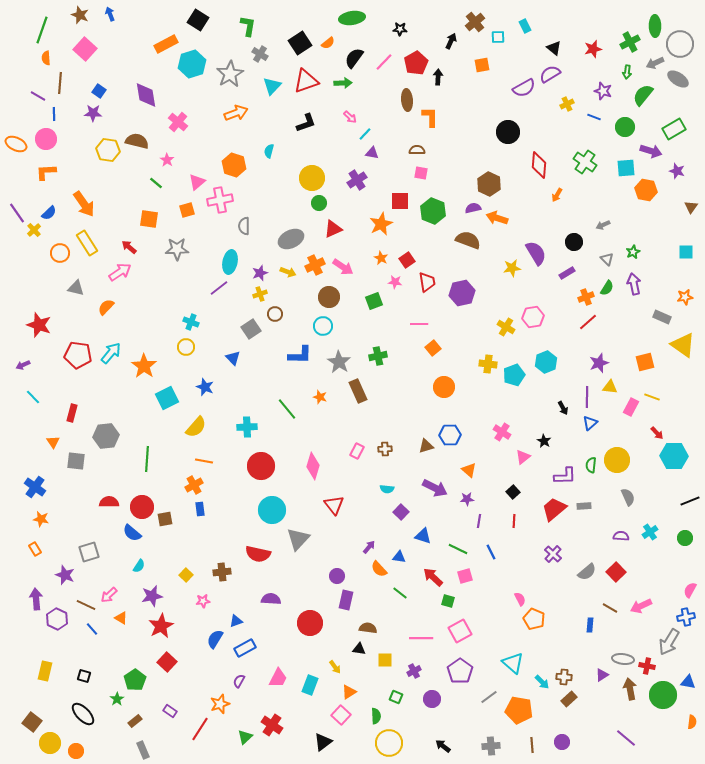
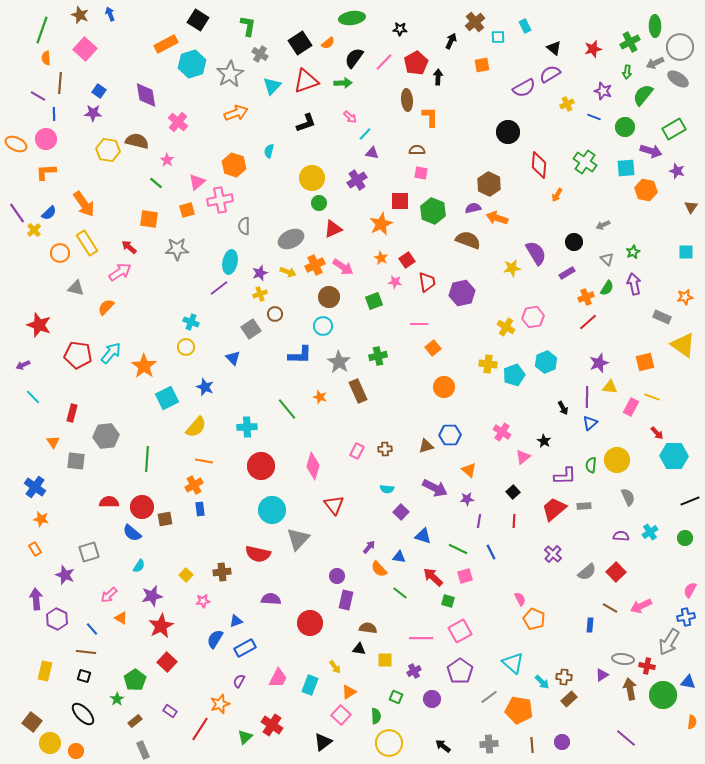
gray circle at (680, 44): moved 3 px down
brown line at (86, 605): moved 47 px down; rotated 18 degrees counterclockwise
gray cross at (491, 746): moved 2 px left, 2 px up
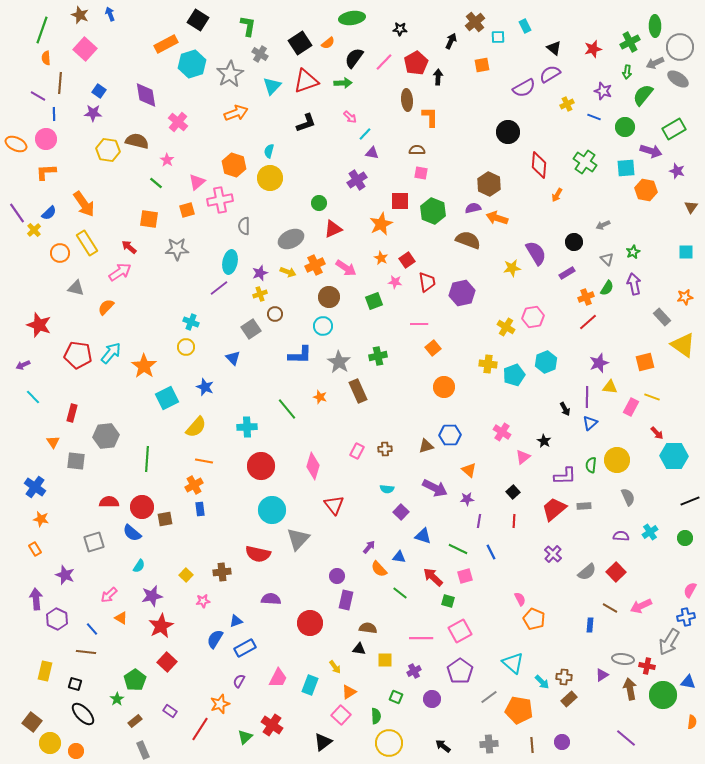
yellow circle at (312, 178): moved 42 px left
pink arrow at (343, 267): moved 3 px right, 1 px down
gray rectangle at (662, 317): rotated 24 degrees clockwise
black arrow at (563, 408): moved 2 px right, 1 px down
gray square at (89, 552): moved 5 px right, 10 px up
black square at (84, 676): moved 9 px left, 8 px down
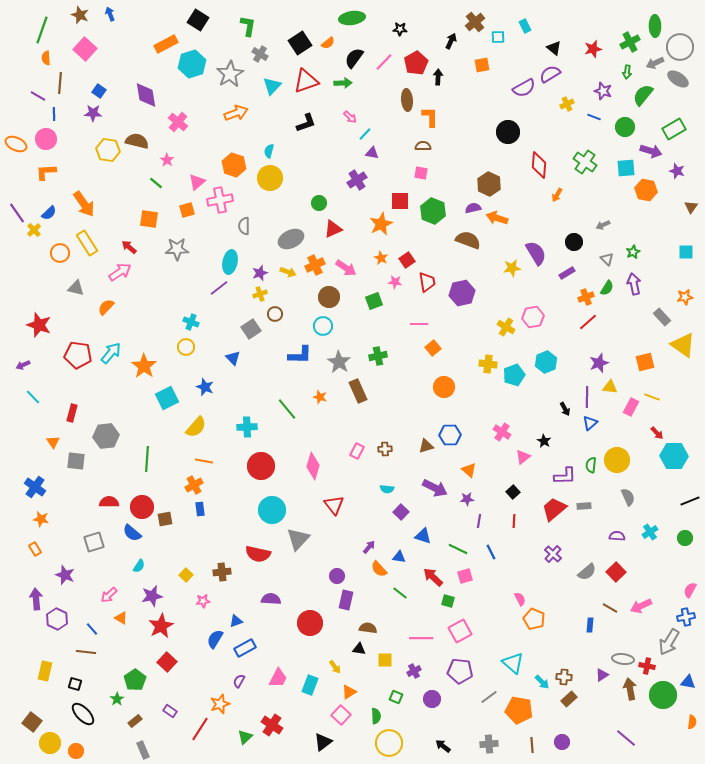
brown semicircle at (417, 150): moved 6 px right, 4 px up
purple semicircle at (621, 536): moved 4 px left
purple pentagon at (460, 671): rotated 30 degrees counterclockwise
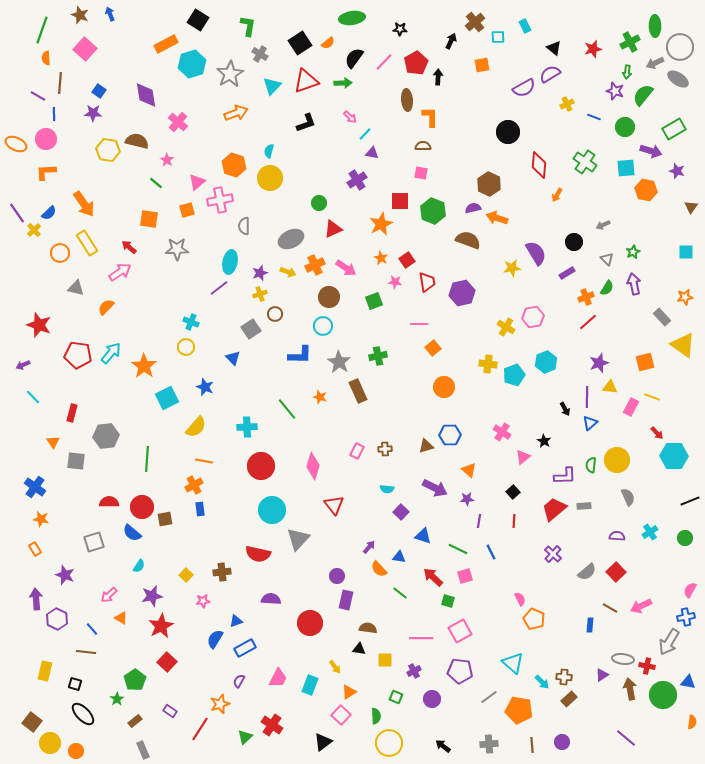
purple star at (603, 91): moved 12 px right
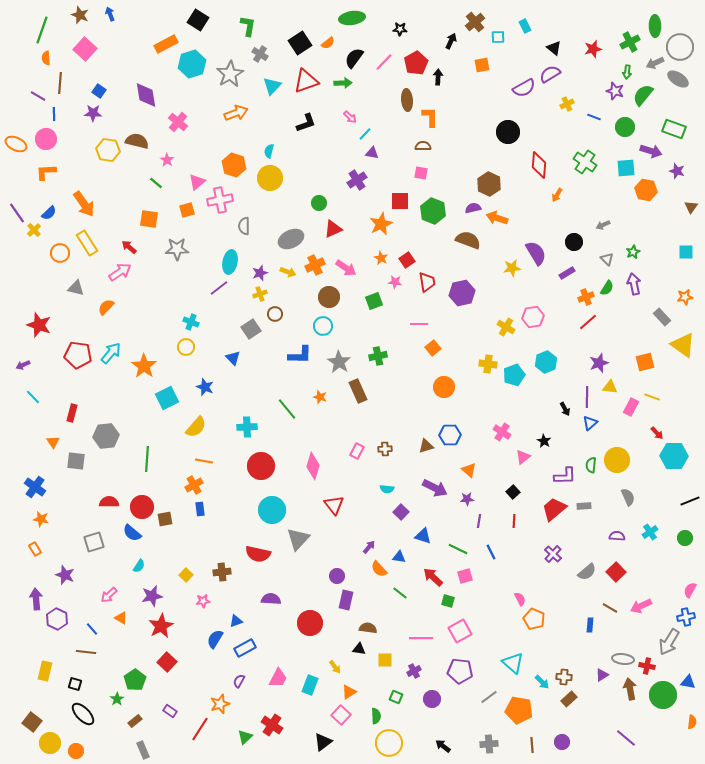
green rectangle at (674, 129): rotated 50 degrees clockwise
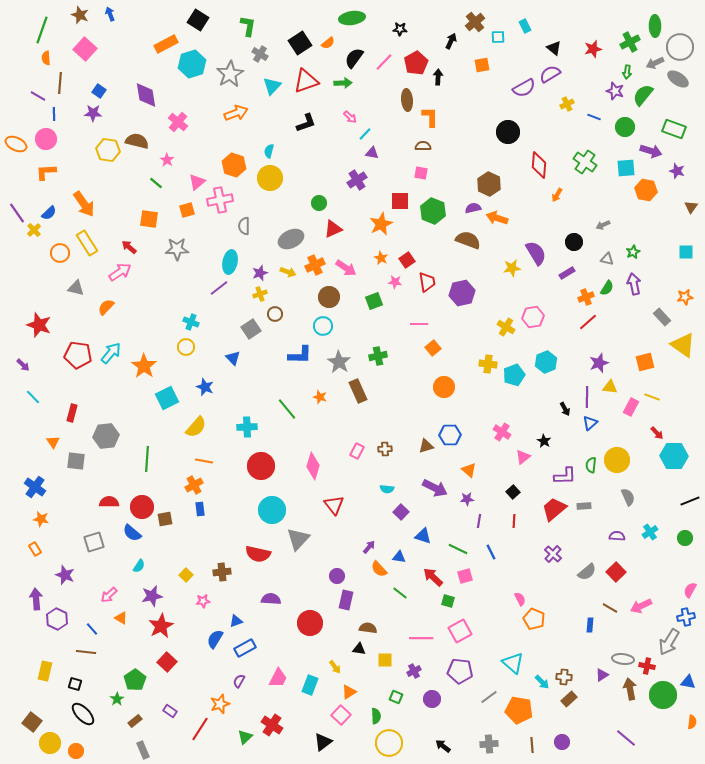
gray triangle at (607, 259): rotated 32 degrees counterclockwise
purple arrow at (23, 365): rotated 112 degrees counterclockwise
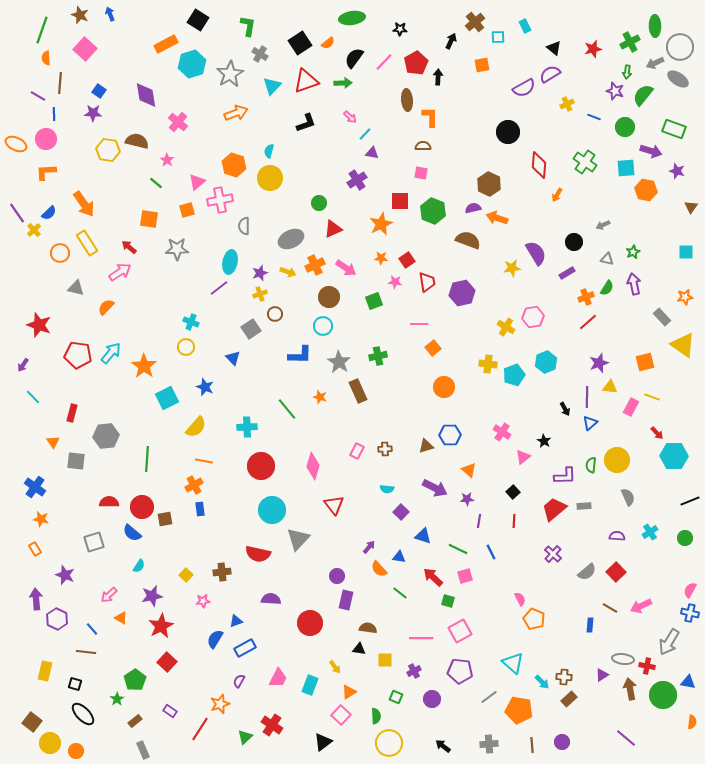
orange star at (381, 258): rotated 24 degrees counterclockwise
purple arrow at (23, 365): rotated 80 degrees clockwise
blue cross at (686, 617): moved 4 px right, 4 px up; rotated 24 degrees clockwise
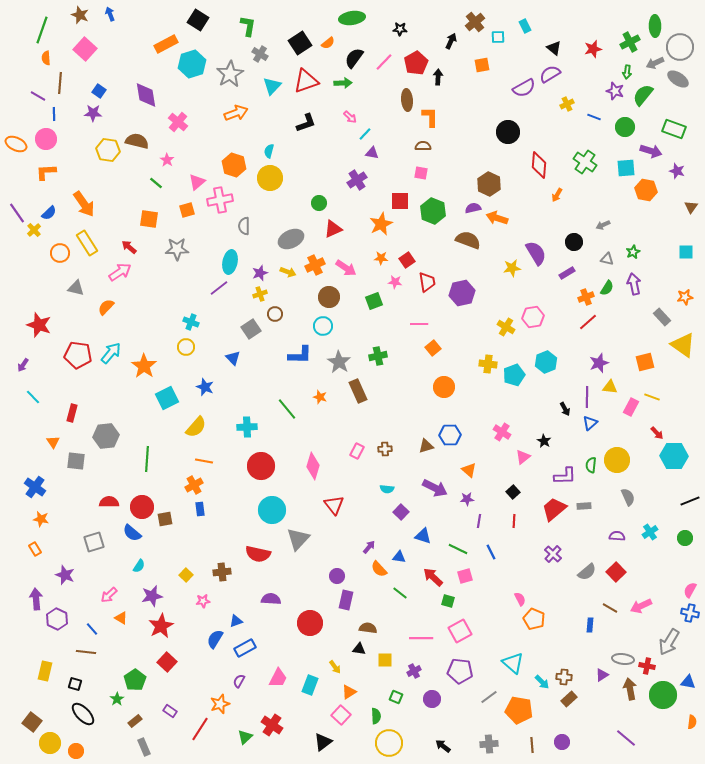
gray rectangle at (143, 750): moved 1 px right, 3 px up
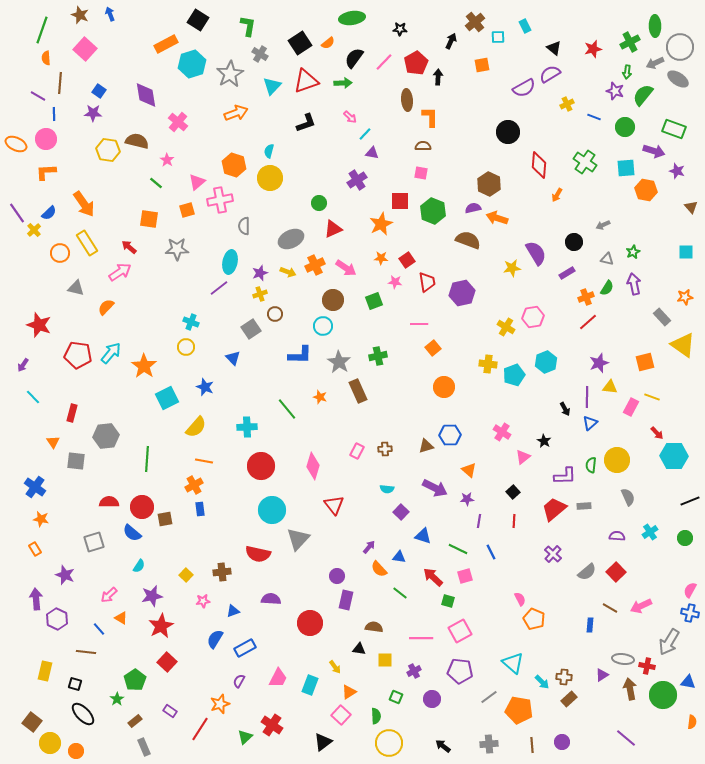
purple arrow at (651, 151): moved 3 px right
brown triangle at (691, 207): rotated 16 degrees counterclockwise
brown circle at (329, 297): moved 4 px right, 3 px down
blue triangle at (236, 621): moved 3 px left, 10 px up
brown semicircle at (368, 628): moved 6 px right, 1 px up
blue line at (92, 629): moved 7 px right
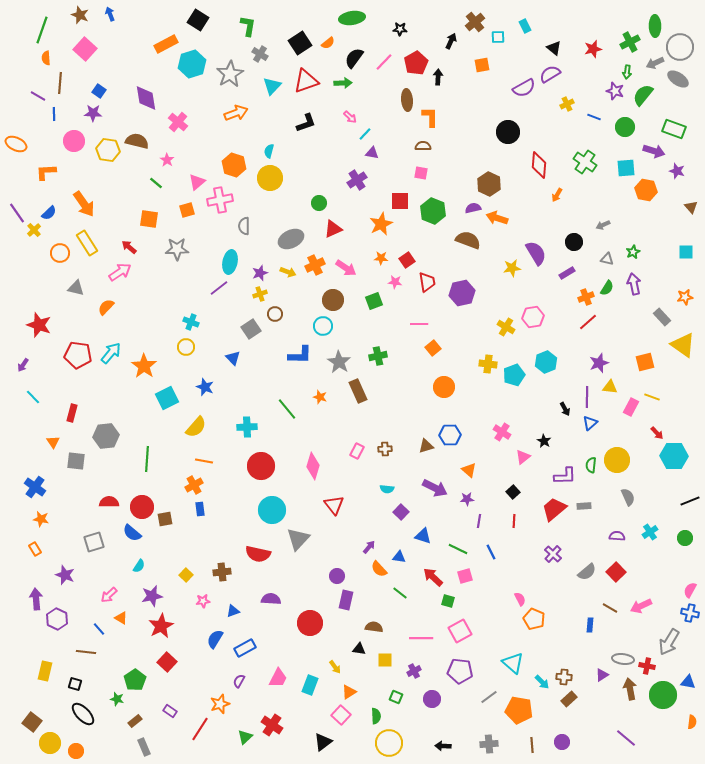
purple diamond at (146, 95): moved 3 px down
pink circle at (46, 139): moved 28 px right, 2 px down
green star at (117, 699): rotated 24 degrees counterclockwise
black arrow at (443, 746): rotated 35 degrees counterclockwise
